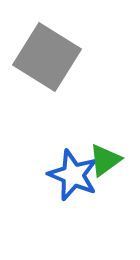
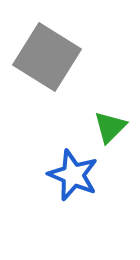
green triangle: moved 5 px right, 33 px up; rotated 9 degrees counterclockwise
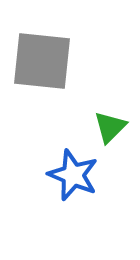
gray square: moved 5 px left, 4 px down; rotated 26 degrees counterclockwise
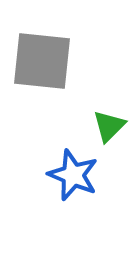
green triangle: moved 1 px left, 1 px up
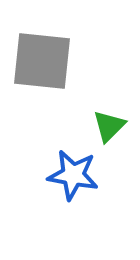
blue star: rotated 12 degrees counterclockwise
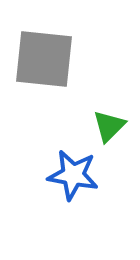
gray square: moved 2 px right, 2 px up
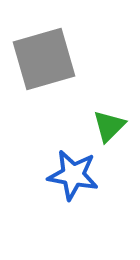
gray square: rotated 22 degrees counterclockwise
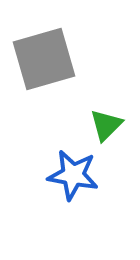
green triangle: moved 3 px left, 1 px up
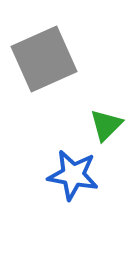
gray square: rotated 8 degrees counterclockwise
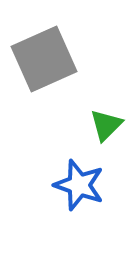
blue star: moved 6 px right, 10 px down; rotated 9 degrees clockwise
